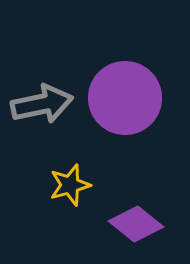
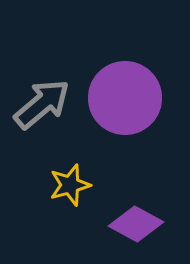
gray arrow: rotated 28 degrees counterclockwise
purple diamond: rotated 10 degrees counterclockwise
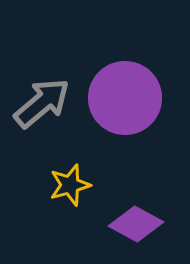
gray arrow: moved 1 px up
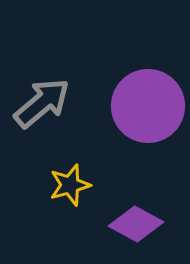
purple circle: moved 23 px right, 8 px down
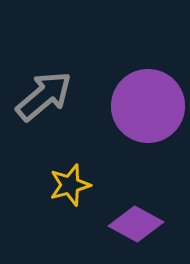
gray arrow: moved 2 px right, 7 px up
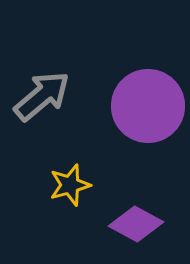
gray arrow: moved 2 px left
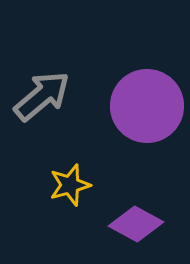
purple circle: moved 1 px left
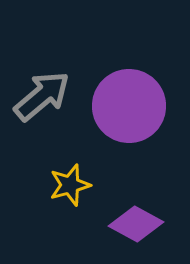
purple circle: moved 18 px left
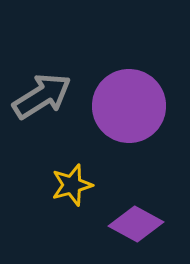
gray arrow: rotated 8 degrees clockwise
yellow star: moved 2 px right
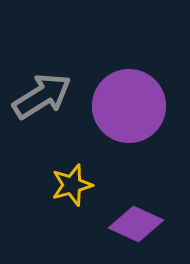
purple diamond: rotated 4 degrees counterclockwise
